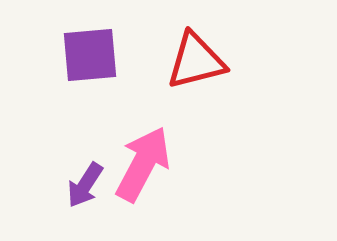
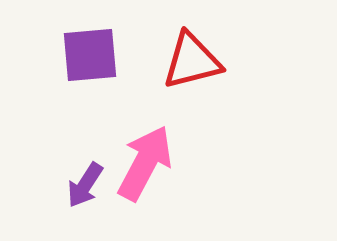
red triangle: moved 4 px left
pink arrow: moved 2 px right, 1 px up
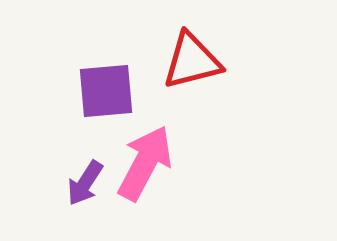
purple square: moved 16 px right, 36 px down
purple arrow: moved 2 px up
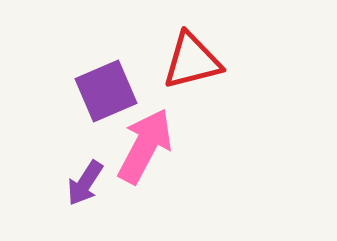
purple square: rotated 18 degrees counterclockwise
pink arrow: moved 17 px up
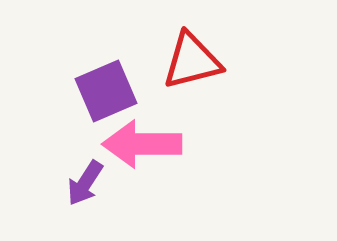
pink arrow: moved 3 px left, 2 px up; rotated 118 degrees counterclockwise
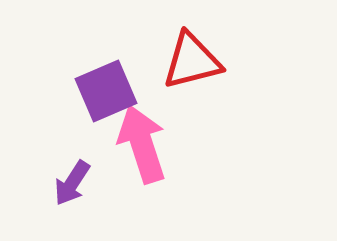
pink arrow: rotated 72 degrees clockwise
purple arrow: moved 13 px left
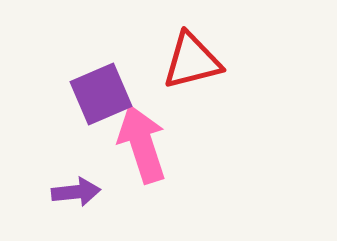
purple square: moved 5 px left, 3 px down
purple arrow: moved 4 px right, 9 px down; rotated 129 degrees counterclockwise
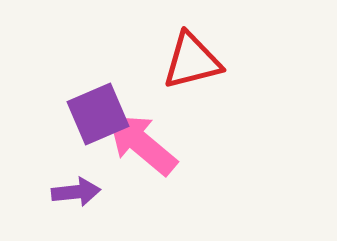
purple square: moved 3 px left, 20 px down
pink arrow: rotated 32 degrees counterclockwise
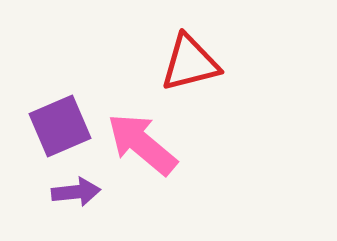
red triangle: moved 2 px left, 2 px down
purple square: moved 38 px left, 12 px down
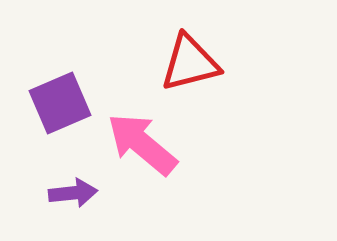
purple square: moved 23 px up
purple arrow: moved 3 px left, 1 px down
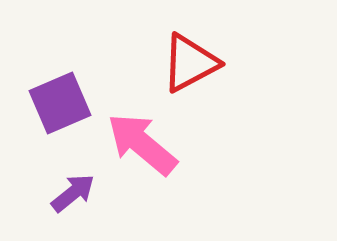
red triangle: rotated 14 degrees counterclockwise
purple arrow: rotated 33 degrees counterclockwise
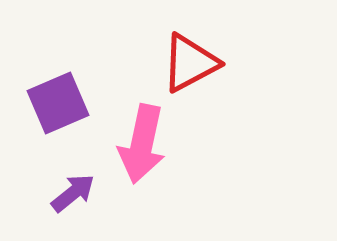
purple square: moved 2 px left
pink arrow: rotated 118 degrees counterclockwise
